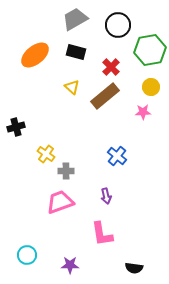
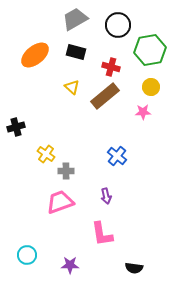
red cross: rotated 30 degrees counterclockwise
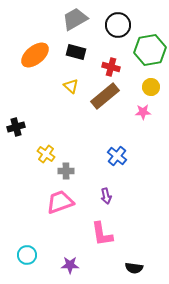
yellow triangle: moved 1 px left, 1 px up
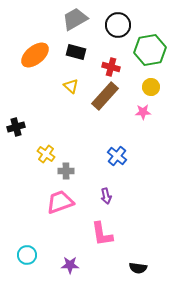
brown rectangle: rotated 8 degrees counterclockwise
black semicircle: moved 4 px right
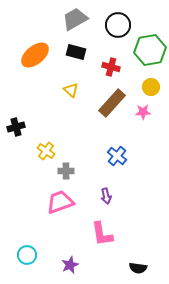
yellow triangle: moved 4 px down
brown rectangle: moved 7 px right, 7 px down
yellow cross: moved 3 px up
purple star: rotated 24 degrees counterclockwise
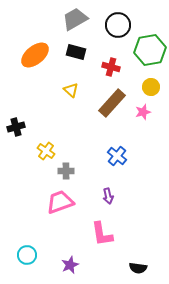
pink star: rotated 14 degrees counterclockwise
purple arrow: moved 2 px right
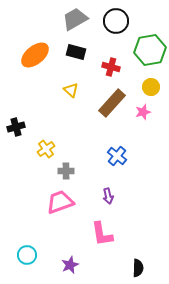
black circle: moved 2 px left, 4 px up
yellow cross: moved 2 px up; rotated 18 degrees clockwise
black semicircle: rotated 96 degrees counterclockwise
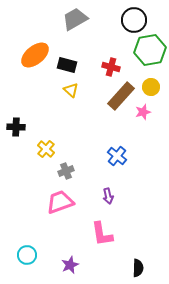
black circle: moved 18 px right, 1 px up
black rectangle: moved 9 px left, 13 px down
brown rectangle: moved 9 px right, 7 px up
black cross: rotated 18 degrees clockwise
yellow cross: rotated 12 degrees counterclockwise
gray cross: rotated 21 degrees counterclockwise
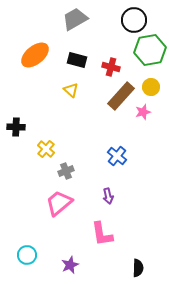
black rectangle: moved 10 px right, 5 px up
pink trapezoid: moved 1 px left, 1 px down; rotated 20 degrees counterclockwise
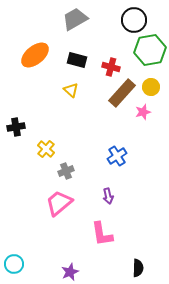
brown rectangle: moved 1 px right, 3 px up
black cross: rotated 12 degrees counterclockwise
blue cross: rotated 18 degrees clockwise
cyan circle: moved 13 px left, 9 px down
purple star: moved 7 px down
